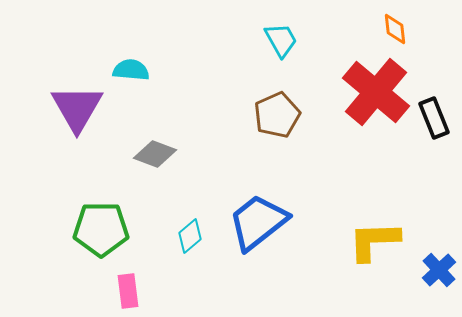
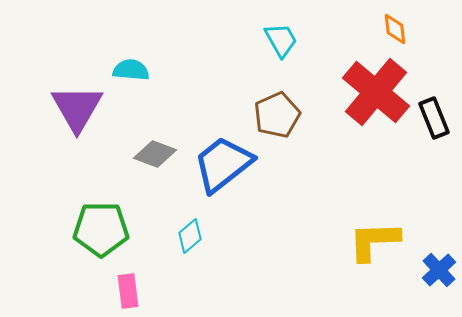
blue trapezoid: moved 35 px left, 58 px up
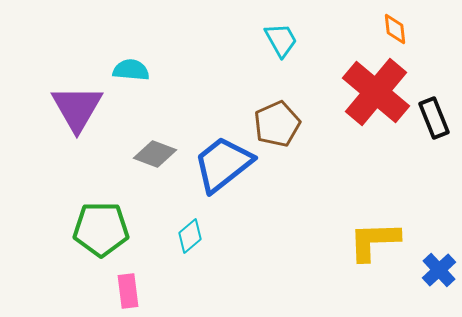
brown pentagon: moved 9 px down
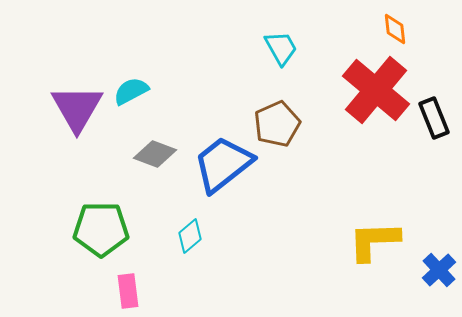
cyan trapezoid: moved 8 px down
cyan semicircle: moved 21 px down; rotated 33 degrees counterclockwise
red cross: moved 2 px up
